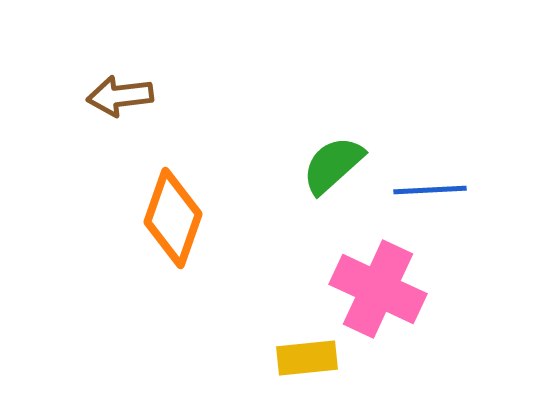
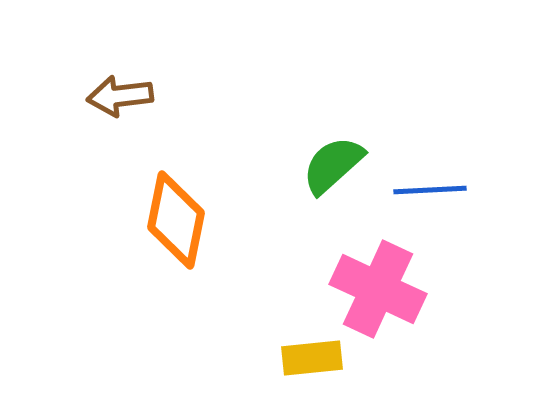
orange diamond: moved 3 px right, 2 px down; rotated 8 degrees counterclockwise
yellow rectangle: moved 5 px right
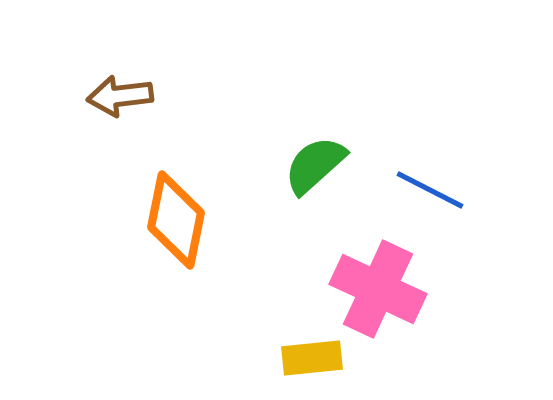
green semicircle: moved 18 px left
blue line: rotated 30 degrees clockwise
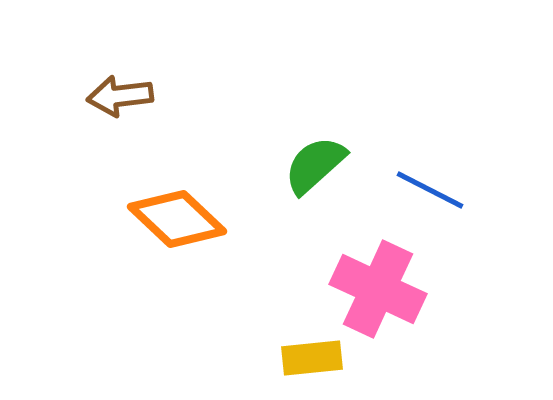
orange diamond: moved 1 px right, 1 px up; rotated 58 degrees counterclockwise
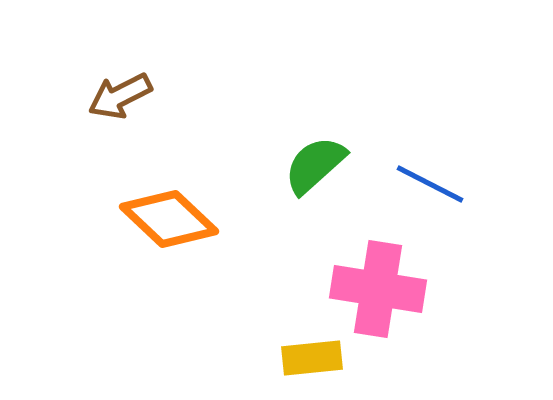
brown arrow: rotated 20 degrees counterclockwise
blue line: moved 6 px up
orange diamond: moved 8 px left
pink cross: rotated 16 degrees counterclockwise
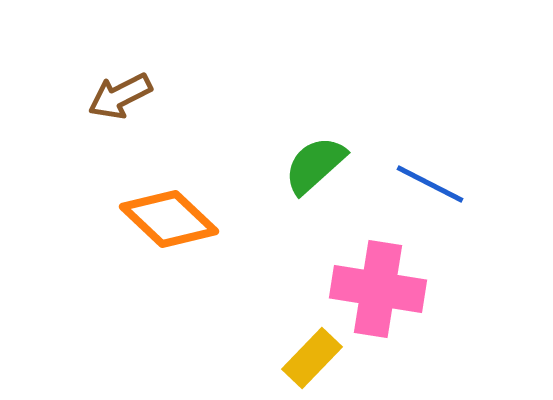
yellow rectangle: rotated 40 degrees counterclockwise
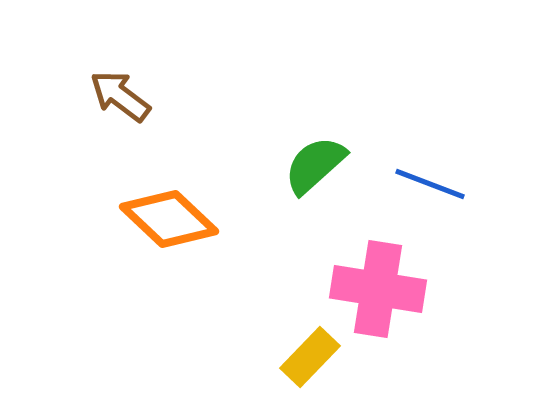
brown arrow: rotated 64 degrees clockwise
blue line: rotated 6 degrees counterclockwise
yellow rectangle: moved 2 px left, 1 px up
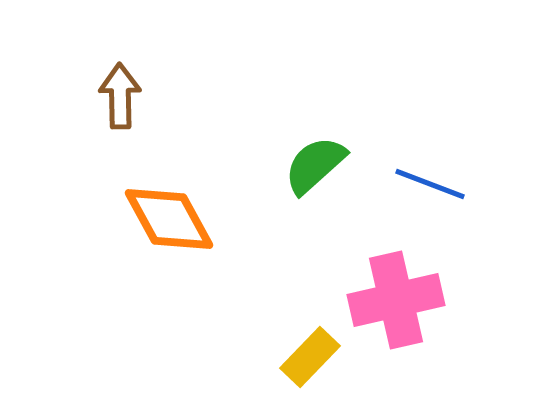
brown arrow: rotated 52 degrees clockwise
orange diamond: rotated 18 degrees clockwise
pink cross: moved 18 px right, 11 px down; rotated 22 degrees counterclockwise
